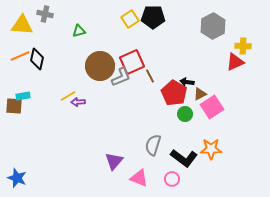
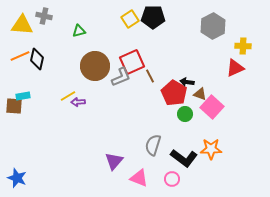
gray cross: moved 1 px left, 2 px down
red triangle: moved 6 px down
brown circle: moved 5 px left
brown triangle: rotated 48 degrees clockwise
pink square: rotated 15 degrees counterclockwise
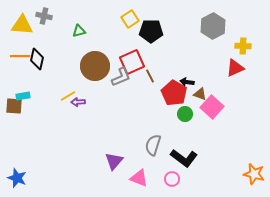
black pentagon: moved 2 px left, 14 px down
orange line: rotated 24 degrees clockwise
orange star: moved 43 px right, 25 px down; rotated 15 degrees clockwise
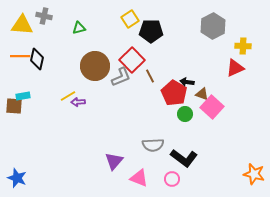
green triangle: moved 3 px up
red square: moved 2 px up; rotated 20 degrees counterclockwise
brown triangle: moved 2 px right
gray semicircle: rotated 110 degrees counterclockwise
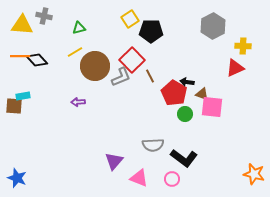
black diamond: moved 1 px down; rotated 55 degrees counterclockwise
yellow line: moved 7 px right, 44 px up
pink square: rotated 35 degrees counterclockwise
